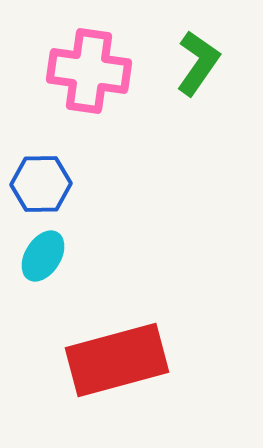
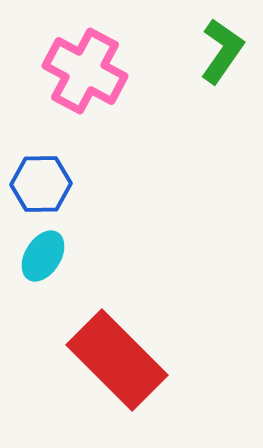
green L-shape: moved 24 px right, 12 px up
pink cross: moved 4 px left; rotated 20 degrees clockwise
red rectangle: rotated 60 degrees clockwise
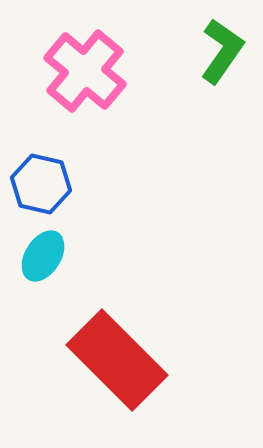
pink cross: rotated 12 degrees clockwise
blue hexagon: rotated 14 degrees clockwise
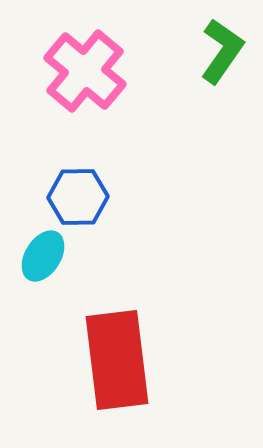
blue hexagon: moved 37 px right, 13 px down; rotated 14 degrees counterclockwise
red rectangle: rotated 38 degrees clockwise
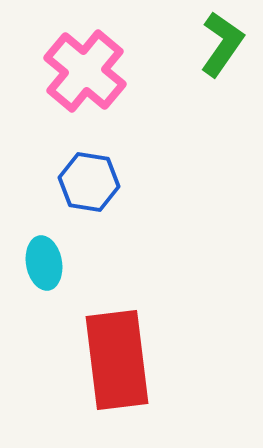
green L-shape: moved 7 px up
blue hexagon: moved 11 px right, 15 px up; rotated 10 degrees clockwise
cyan ellipse: moved 1 px right, 7 px down; rotated 42 degrees counterclockwise
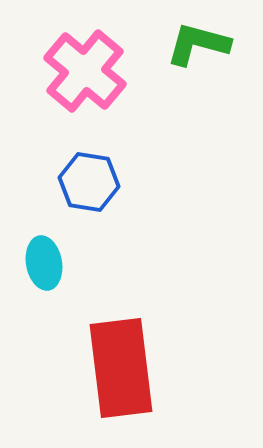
green L-shape: moved 24 px left; rotated 110 degrees counterclockwise
red rectangle: moved 4 px right, 8 px down
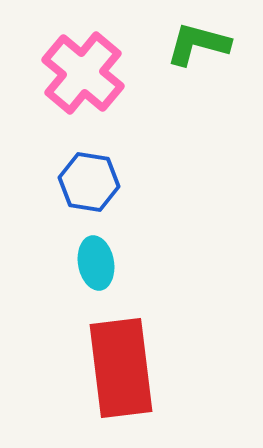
pink cross: moved 2 px left, 2 px down
cyan ellipse: moved 52 px right
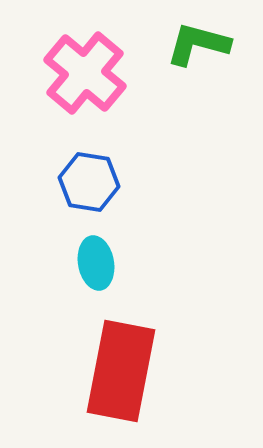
pink cross: moved 2 px right
red rectangle: moved 3 px down; rotated 18 degrees clockwise
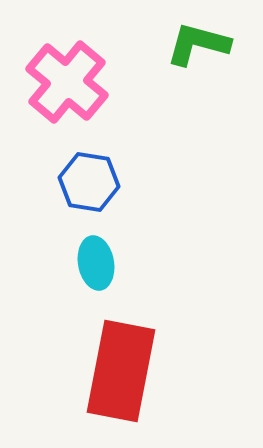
pink cross: moved 18 px left, 9 px down
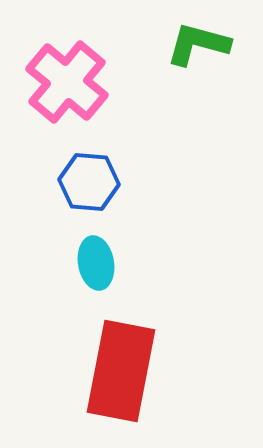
blue hexagon: rotated 4 degrees counterclockwise
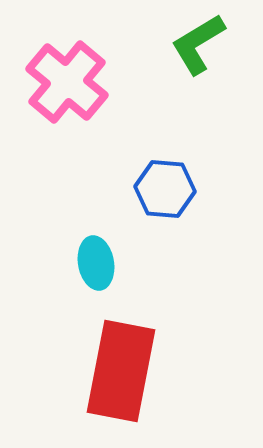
green L-shape: rotated 46 degrees counterclockwise
blue hexagon: moved 76 px right, 7 px down
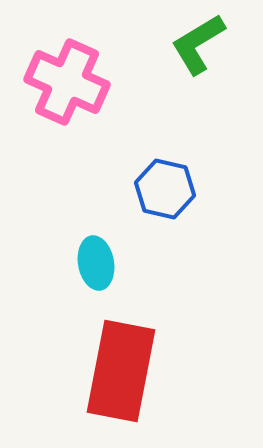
pink cross: rotated 16 degrees counterclockwise
blue hexagon: rotated 8 degrees clockwise
